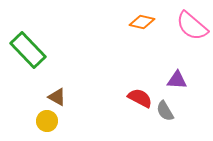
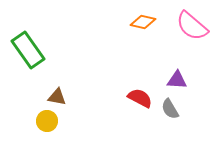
orange diamond: moved 1 px right
green rectangle: rotated 9 degrees clockwise
brown triangle: rotated 18 degrees counterclockwise
gray semicircle: moved 5 px right, 2 px up
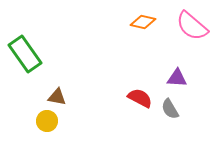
green rectangle: moved 3 px left, 4 px down
purple triangle: moved 2 px up
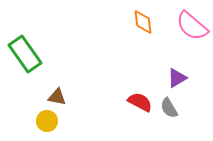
orange diamond: rotated 70 degrees clockwise
purple triangle: rotated 35 degrees counterclockwise
red semicircle: moved 4 px down
gray semicircle: moved 1 px left, 1 px up
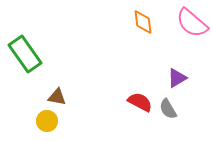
pink semicircle: moved 3 px up
gray semicircle: moved 1 px left, 1 px down
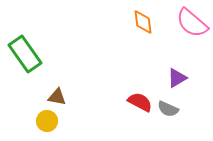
gray semicircle: rotated 35 degrees counterclockwise
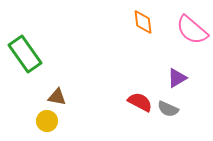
pink semicircle: moved 7 px down
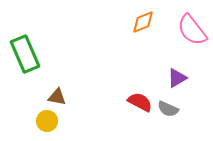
orange diamond: rotated 75 degrees clockwise
pink semicircle: rotated 12 degrees clockwise
green rectangle: rotated 12 degrees clockwise
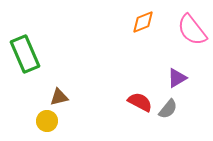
brown triangle: moved 2 px right; rotated 24 degrees counterclockwise
gray semicircle: rotated 75 degrees counterclockwise
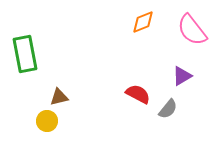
green rectangle: rotated 12 degrees clockwise
purple triangle: moved 5 px right, 2 px up
red semicircle: moved 2 px left, 8 px up
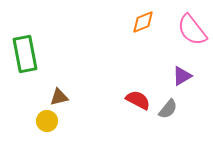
red semicircle: moved 6 px down
